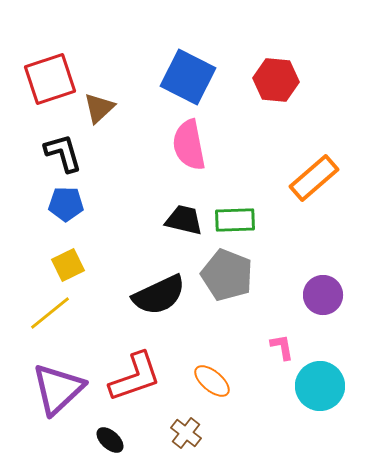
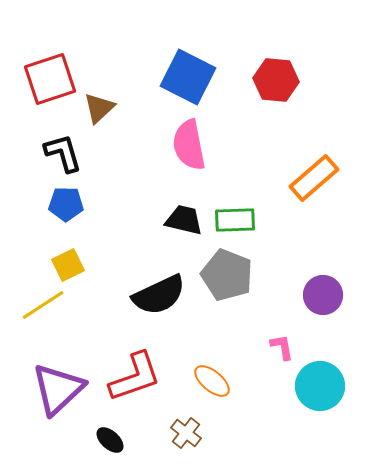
yellow line: moved 7 px left, 8 px up; rotated 6 degrees clockwise
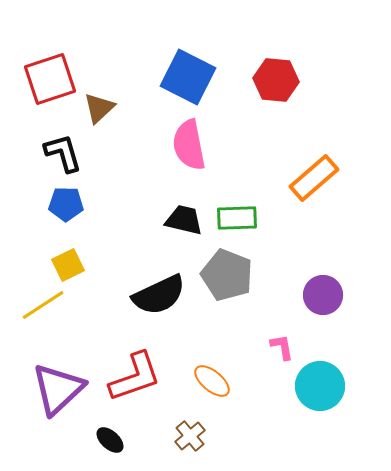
green rectangle: moved 2 px right, 2 px up
brown cross: moved 4 px right, 3 px down; rotated 12 degrees clockwise
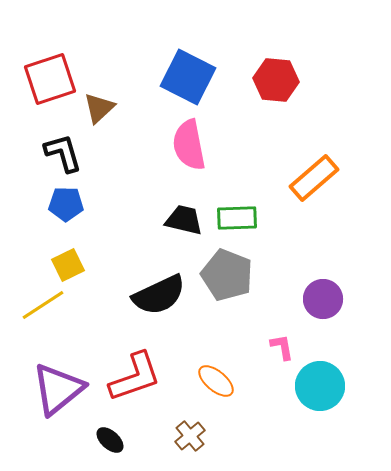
purple circle: moved 4 px down
orange ellipse: moved 4 px right
purple triangle: rotated 4 degrees clockwise
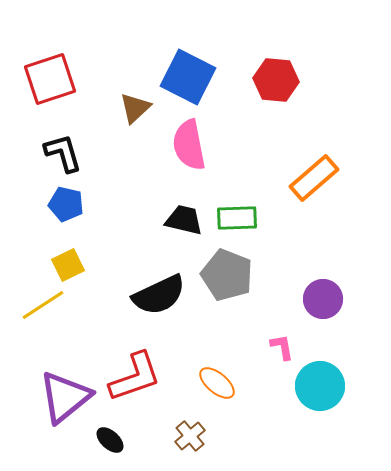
brown triangle: moved 36 px right
blue pentagon: rotated 12 degrees clockwise
orange ellipse: moved 1 px right, 2 px down
purple triangle: moved 7 px right, 8 px down
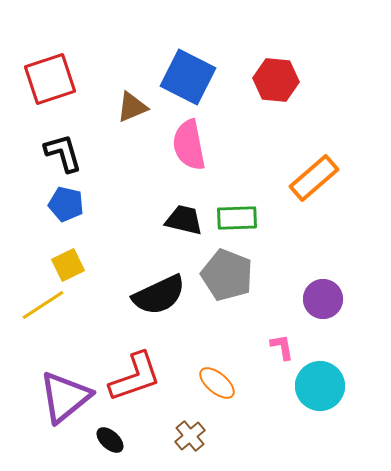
brown triangle: moved 3 px left, 1 px up; rotated 20 degrees clockwise
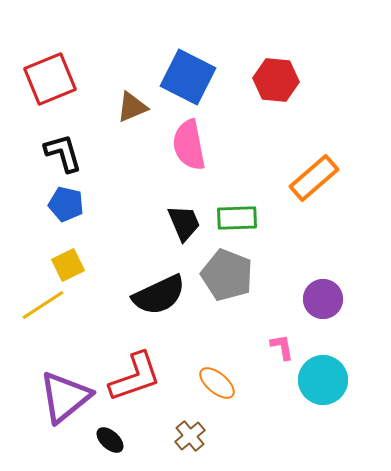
red square: rotated 4 degrees counterclockwise
black trapezoid: moved 3 px down; rotated 54 degrees clockwise
cyan circle: moved 3 px right, 6 px up
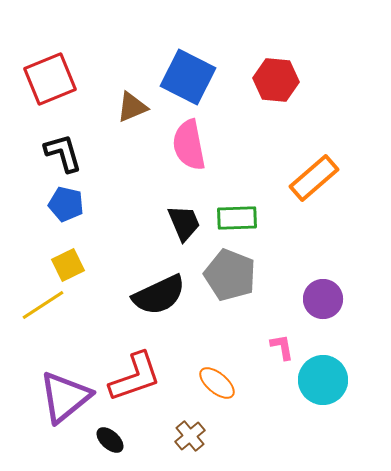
gray pentagon: moved 3 px right
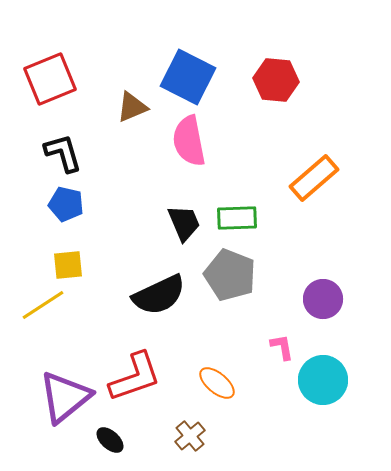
pink semicircle: moved 4 px up
yellow square: rotated 20 degrees clockwise
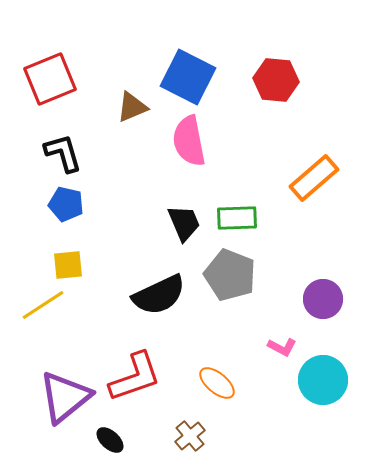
pink L-shape: rotated 128 degrees clockwise
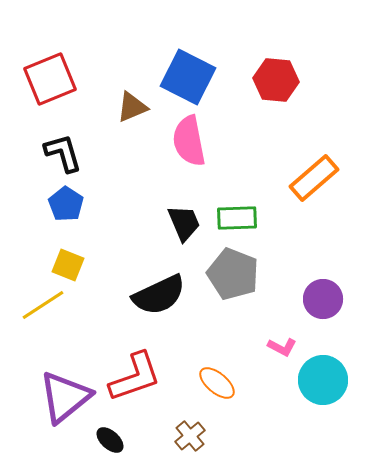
blue pentagon: rotated 20 degrees clockwise
yellow square: rotated 28 degrees clockwise
gray pentagon: moved 3 px right, 1 px up
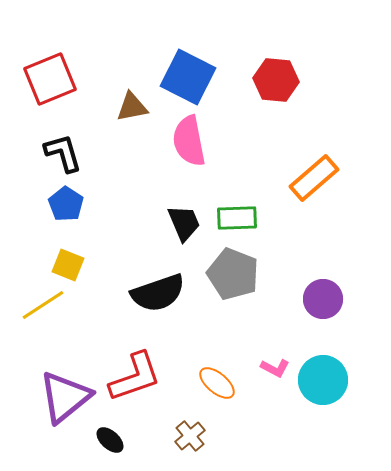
brown triangle: rotated 12 degrees clockwise
black semicircle: moved 1 px left, 2 px up; rotated 6 degrees clockwise
pink L-shape: moved 7 px left, 21 px down
